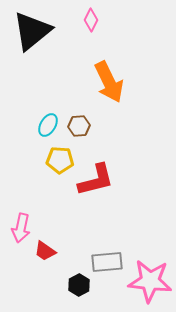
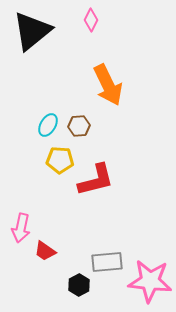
orange arrow: moved 1 px left, 3 px down
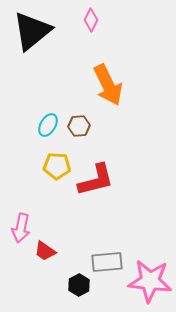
yellow pentagon: moved 3 px left, 6 px down
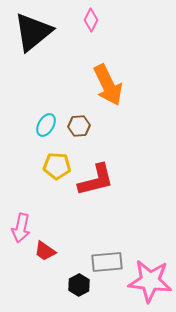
black triangle: moved 1 px right, 1 px down
cyan ellipse: moved 2 px left
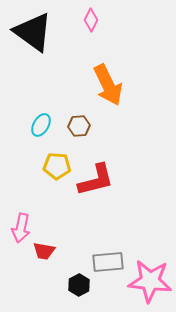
black triangle: rotated 45 degrees counterclockwise
cyan ellipse: moved 5 px left
red trapezoid: moved 1 px left; rotated 25 degrees counterclockwise
gray rectangle: moved 1 px right
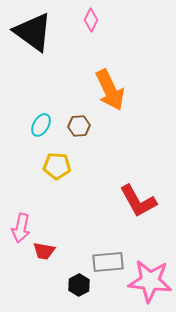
orange arrow: moved 2 px right, 5 px down
red L-shape: moved 42 px right, 21 px down; rotated 75 degrees clockwise
